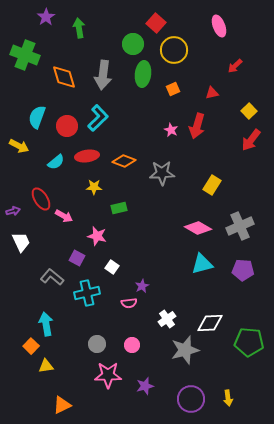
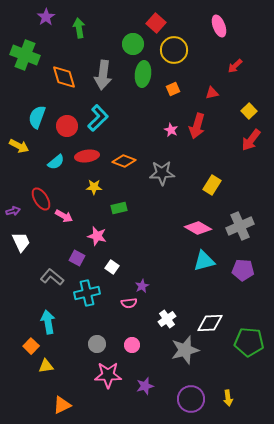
cyan triangle at (202, 264): moved 2 px right, 3 px up
cyan arrow at (46, 324): moved 2 px right, 2 px up
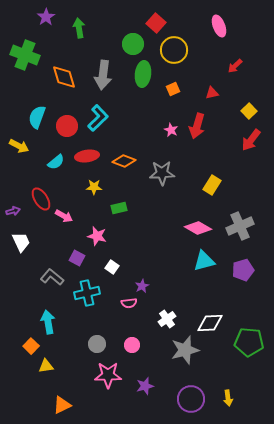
purple pentagon at (243, 270): rotated 20 degrees counterclockwise
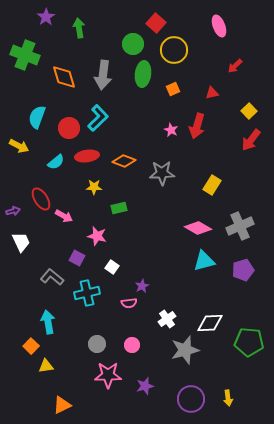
red circle at (67, 126): moved 2 px right, 2 px down
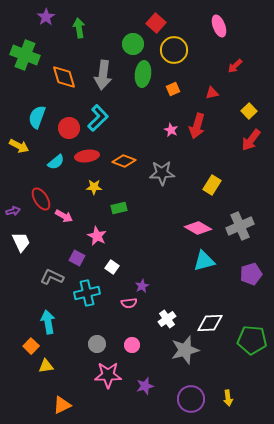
pink star at (97, 236): rotated 12 degrees clockwise
purple pentagon at (243, 270): moved 8 px right, 4 px down
gray L-shape at (52, 277): rotated 15 degrees counterclockwise
green pentagon at (249, 342): moved 3 px right, 2 px up
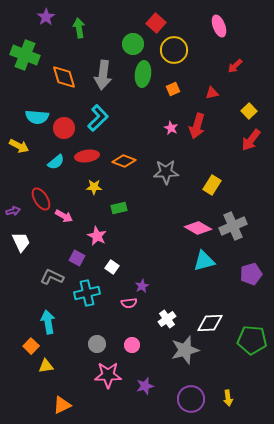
cyan semicircle at (37, 117): rotated 105 degrees counterclockwise
red circle at (69, 128): moved 5 px left
pink star at (171, 130): moved 2 px up
gray star at (162, 173): moved 4 px right, 1 px up
gray cross at (240, 226): moved 7 px left
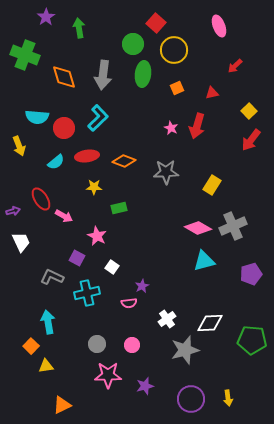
orange square at (173, 89): moved 4 px right, 1 px up
yellow arrow at (19, 146): rotated 42 degrees clockwise
